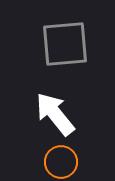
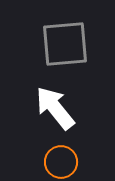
white arrow: moved 6 px up
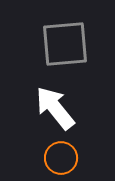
orange circle: moved 4 px up
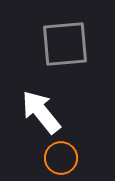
white arrow: moved 14 px left, 4 px down
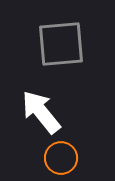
gray square: moved 4 px left
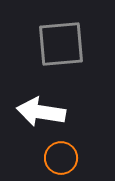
white arrow: rotated 42 degrees counterclockwise
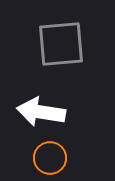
orange circle: moved 11 px left
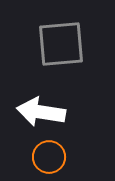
orange circle: moved 1 px left, 1 px up
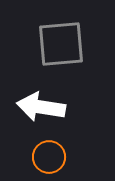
white arrow: moved 5 px up
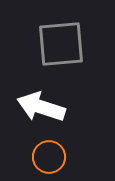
white arrow: rotated 9 degrees clockwise
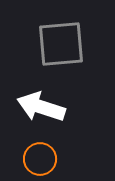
orange circle: moved 9 px left, 2 px down
